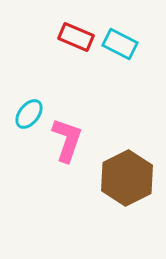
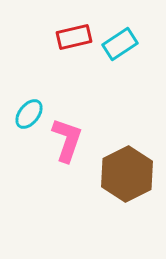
red rectangle: moved 2 px left; rotated 36 degrees counterclockwise
cyan rectangle: rotated 60 degrees counterclockwise
brown hexagon: moved 4 px up
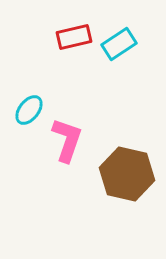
cyan rectangle: moved 1 px left
cyan ellipse: moved 4 px up
brown hexagon: rotated 20 degrees counterclockwise
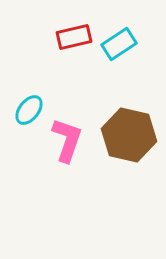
brown hexagon: moved 2 px right, 39 px up
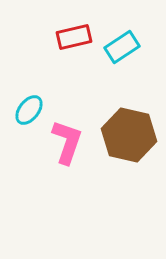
cyan rectangle: moved 3 px right, 3 px down
pink L-shape: moved 2 px down
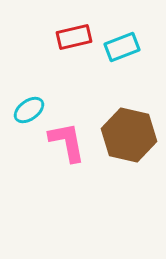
cyan rectangle: rotated 12 degrees clockwise
cyan ellipse: rotated 16 degrees clockwise
pink L-shape: rotated 30 degrees counterclockwise
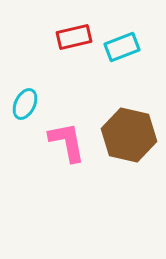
cyan ellipse: moved 4 px left, 6 px up; rotated 28 degrees counterclockwise
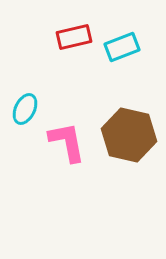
cyan ellipse: moved 5 px down
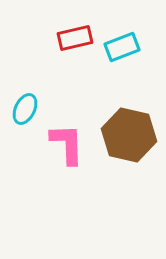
red rectangle: moved 1 px right, 1 px down
pink L-shape: moved 2 px down; rotated 9 degrees clockwise
